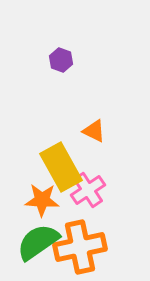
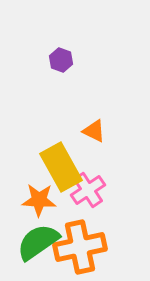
orange star: moved 3 px left
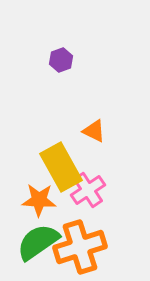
purple hexagon: rotated 20 degrees clockwise
orange cross: rotated 6 degrees counterclockwise
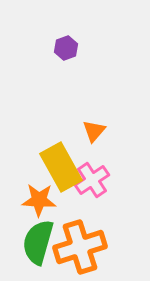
purple hexagon: moved 5 px right, 12 px up
orange triangle: rotated 45 degrees clockwise
pink cross: moved 4 px right, 10 px up
green semicircle: rotated 39 degrees counterclockwise
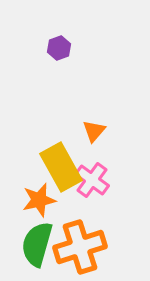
purple hexagon: moved 7 px left
pink cross: rotated 20 degrees counterclockwise
orange star: rotated 16 degrees counterclockwise
green semicircle: moved 1 px left, 2 px down
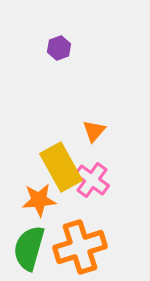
orange star: rotated 8 degrees clockwise
green semicircle: moved 8 px left, 4 px down
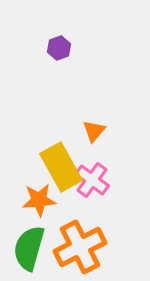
orange cross: rotated 9 degrees counterclockwise
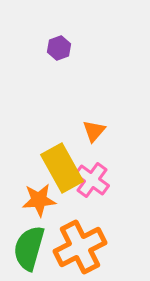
yellow rectangle: moved 1 px right, 1 px down
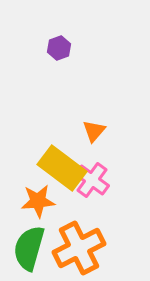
yellow rectangle: rotated 24 degrees counterclockwise
orange star: moved 1 px left, 1 px down
orange cross: moved 1 px left, 1 px down
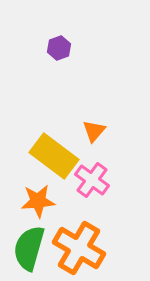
yellow rectangle: moved 8 px left, 12 px up
orange cross: rotated 33 degrees counterclockwise
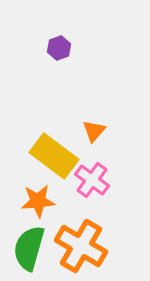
orange cross: moved 2 px right, 2 px up
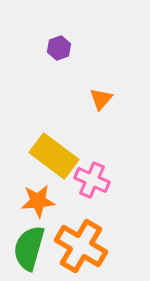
orange triangle: moved 7 px right, 32 px up
pink cross: rotated 12 degrees counterclockwise
